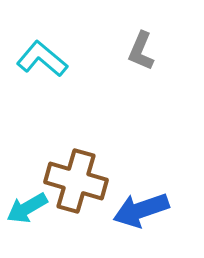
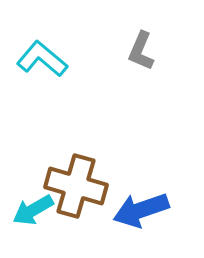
brown cross: moved 5 px down
cyan arrow: moved 6 px right, 2 px down
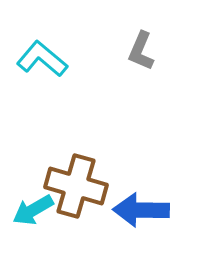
blue arrow: rotated 20 degrees clockwise
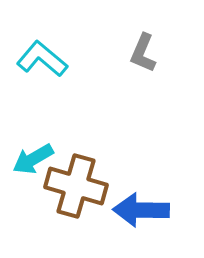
gray L-shape: moved 2 px right, 2 px down
cyan arrow: moved 51 px up
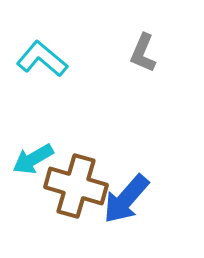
blue arrow: moved 15 px left, 11 px up; rotated 50 degrees counterclockwise
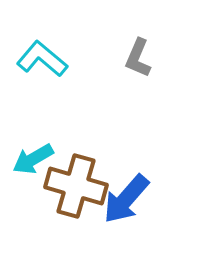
gray L-shape: moved 5 px left, 5 px down
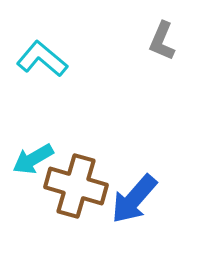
gray L-shape: moved 24 px right, 17 px up
blue arrow: moved 8 px right
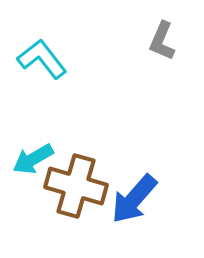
cyan L-shape: rotated 12 degrees clockwise
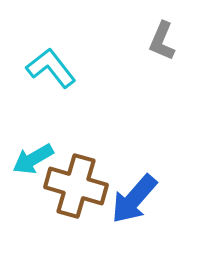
cyan L-shape: moved 9 px right, 9 px down
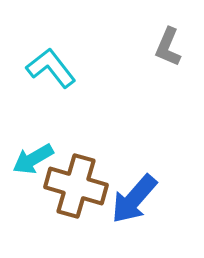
gray L-shape: moved 6 px right, 6 px down
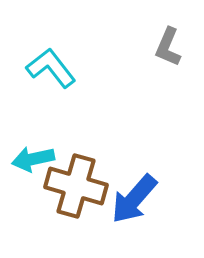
cyan arrow: rotated 18 degrees clockwise
